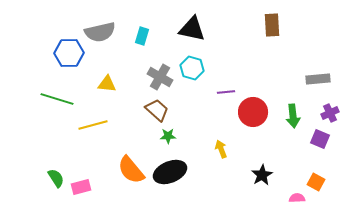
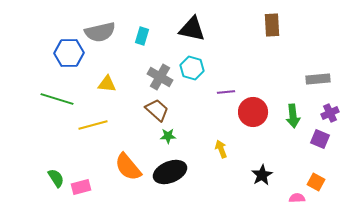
orange semicircle: moved 3 px left, 3 px up
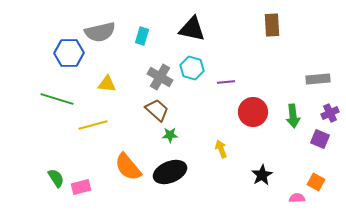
purple line: moved 10 px up
green star: moved 2 px right, 1 px up
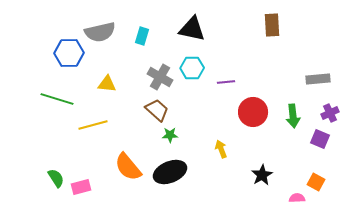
cyan hexagon: rotated 15 degrees counterclockwise
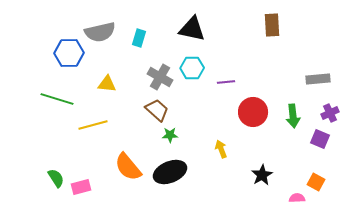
cyan rectangle: moved 3 px left, 2 px down
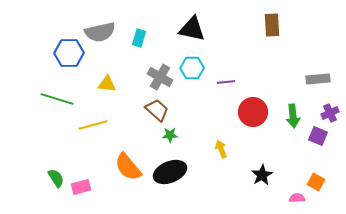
purple square: moved 2 px left, 3 px up
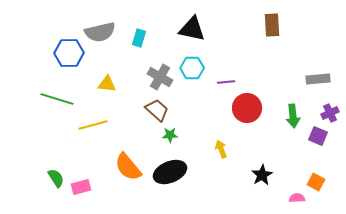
red circle: moved 6 px left, 4 px up
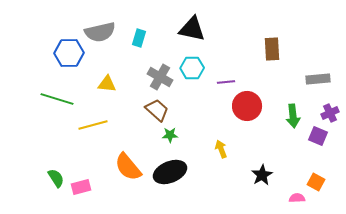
brown rectangle: moved 24 px down
red circle: moved 2 px up
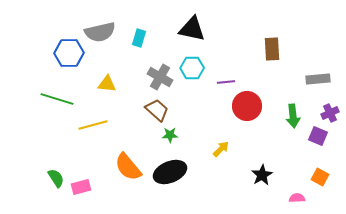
yellow arrow: rotated 66 degrees clockwise
orange square: moved 4 px right, 5 px up
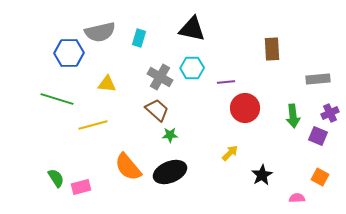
red circle: moved 2 px left, 2 px down
yellow arrow: moved 9 px right, 4 px down
